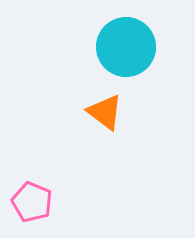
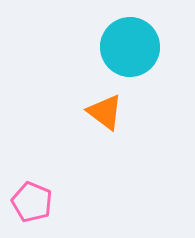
cyan circle: moved 4 px right
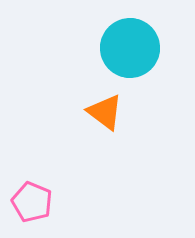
cyan circle: moved 1 px down
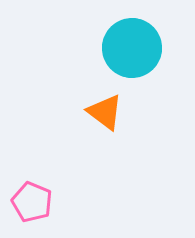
cyan circle: moved 2 px right
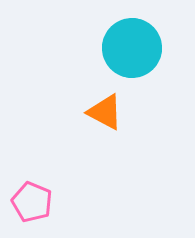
orange triangle: rotated 9 degrees counterclockwise
